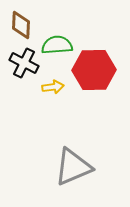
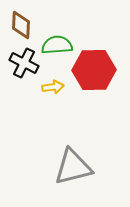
gray triangle: rotated 9 degrees clockwise
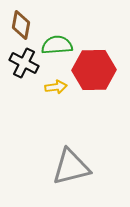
brown diamond: rotated 8 degrees clockwise
yellow arrow: moved 3 px right
gray triangle: moved 2 px left
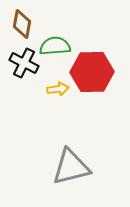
brown diamond: moved 1 px right, 1 px up
green semicircle: moved 2 px left, 1 px down
red hexagon: moved 2 px left, 2 px down
yellow arrow: moved 2 px right, 2 px down
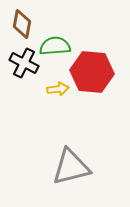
red hexagon: rotated 6 degrees clockwise
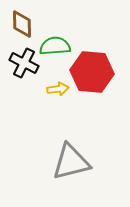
brown diamond: rotated 12 degrees counterclockwise
gray triangle: moved 5 px up
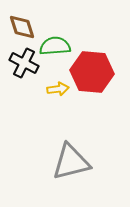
brown diamond: moved 3 px down; rotated 16 degrees counterclockwise
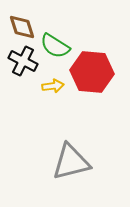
green semicircle: rotated 144 degrees counterclockwise
black cross: moved 1 px left, 2 px up
yellow arrow: moved 5 px left, 3 px up
